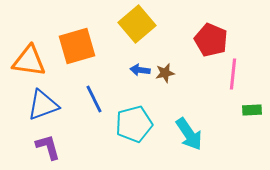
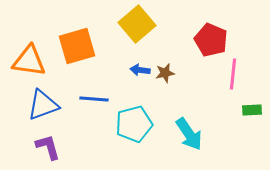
blue line: rotated 60 degrees counterclockwise
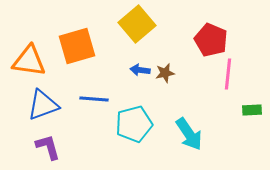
pink line: moved 5 px left
